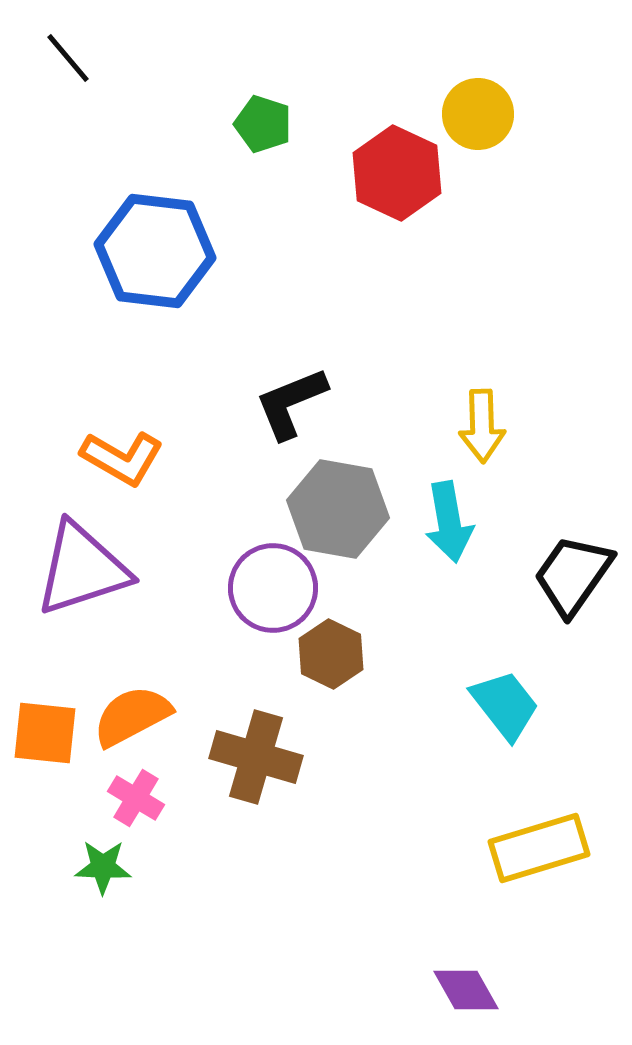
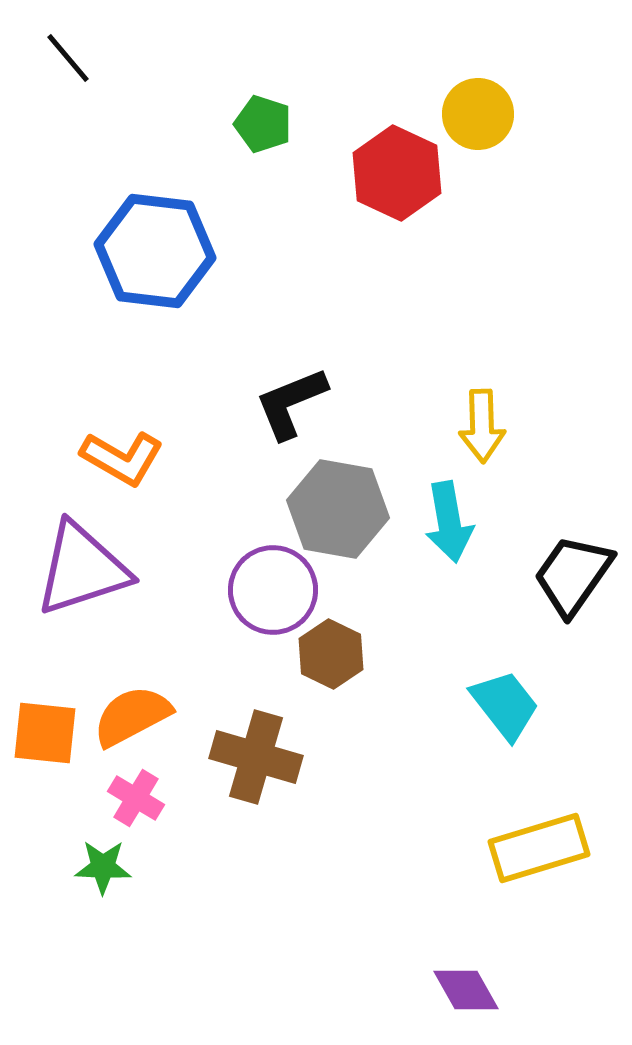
purple circle: moved 2 px down
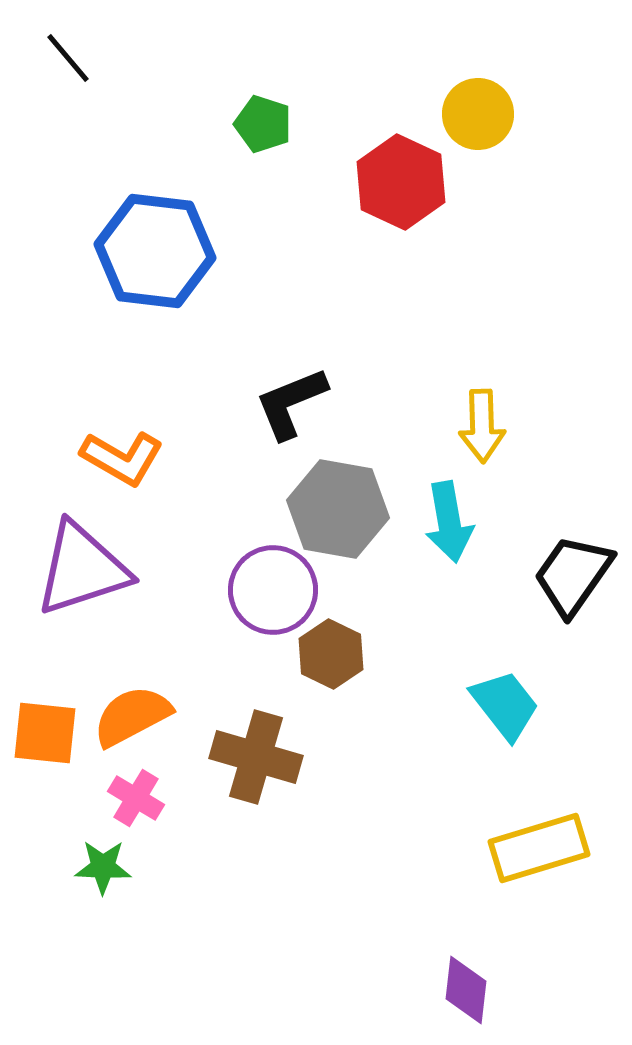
red hexagon: moved 4 px right, 9 px down
purple diamond: rotated 36 degrees clockwise
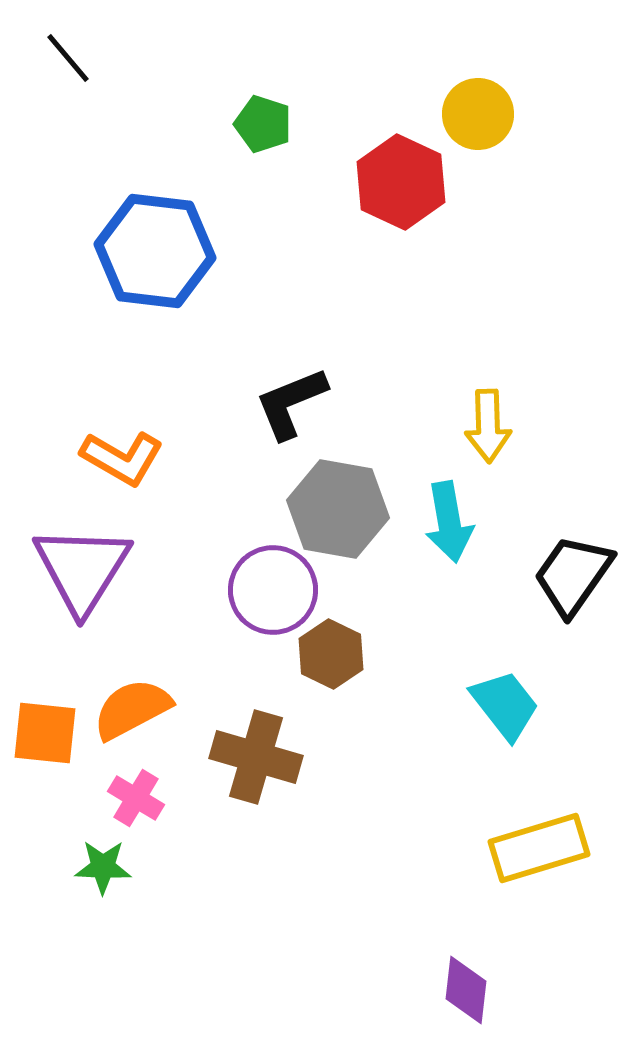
yellow arrow: moved 6 px right
purple triangle: rotated 40 degrees counterclockwise
orange semicircle: moved 7 px up
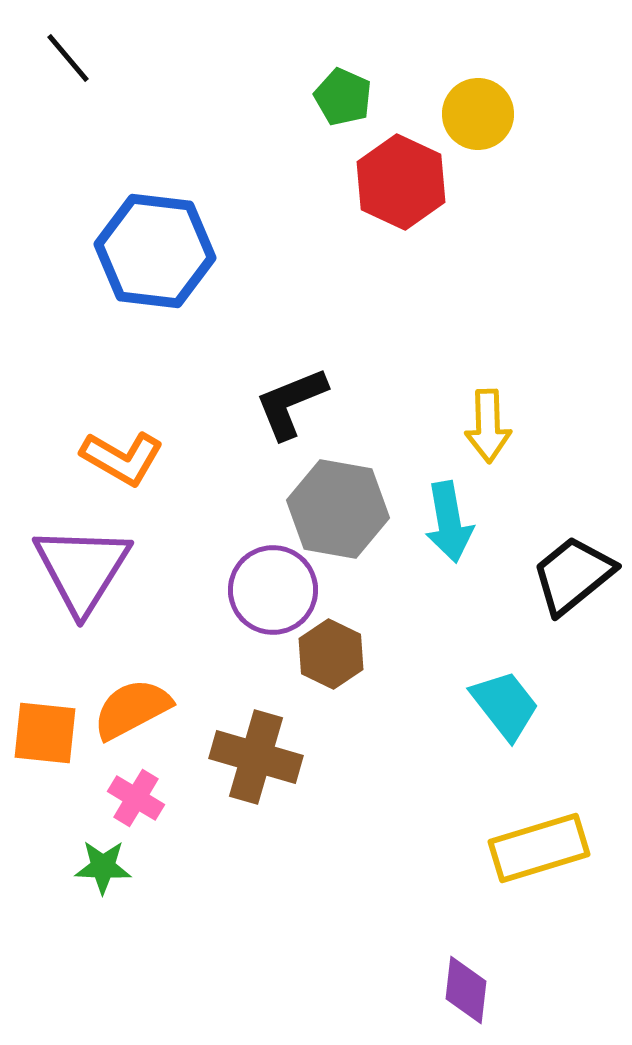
green pentagon: moved 80 px right, 27 px up; rotated 6 degrees clockwise
black trapezoid: rotated 16 degrees clockwise
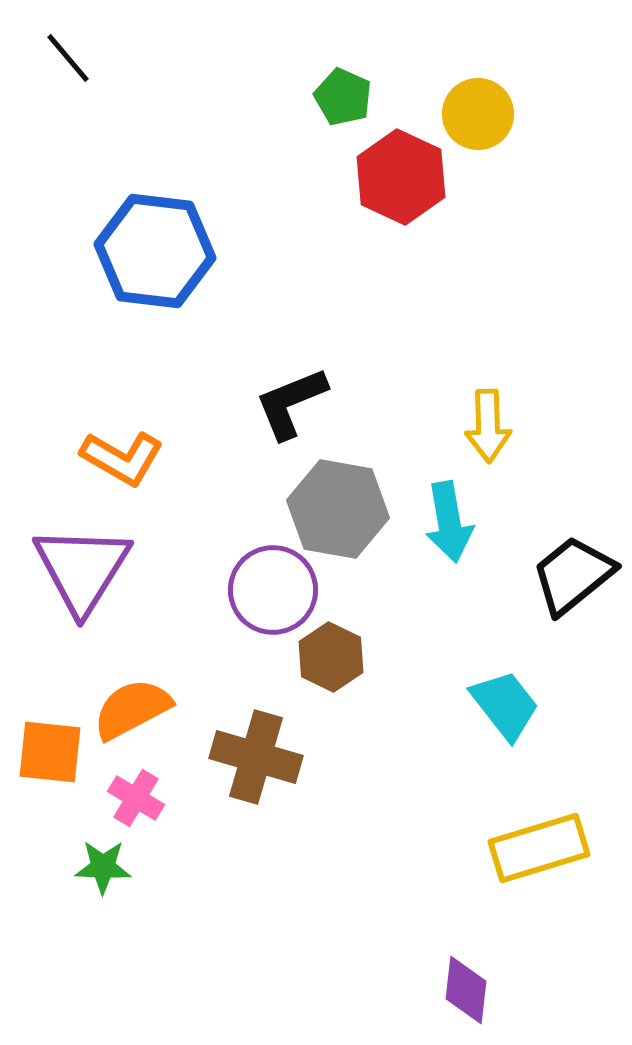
red hexagon: moved 5 px up
brown hexagon: moved 3 px down
orange square: moved 5 px right, 19 px down
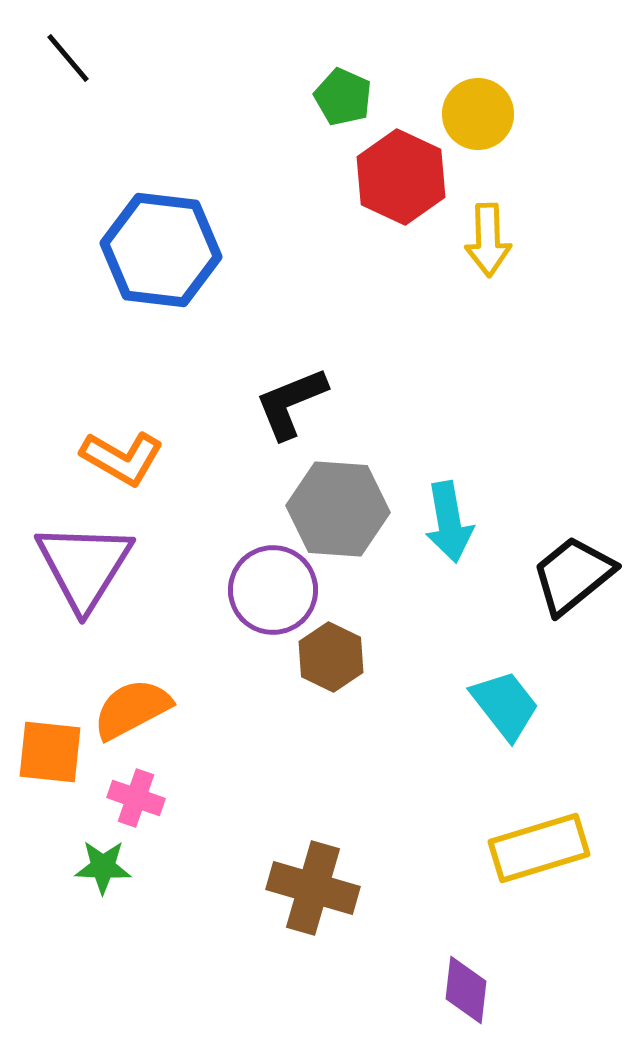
blue hexagon: moved 6 px right, 1 px up
yellow arrow: moved 186 px up
gray hexagon: rotated 6 degrees counterclockwise
purple triangle: moved 2 px right, 3 px up
brown cross: moved 57 px right, 131 px down
pink cross: rotated 12 degrees counterclockwise
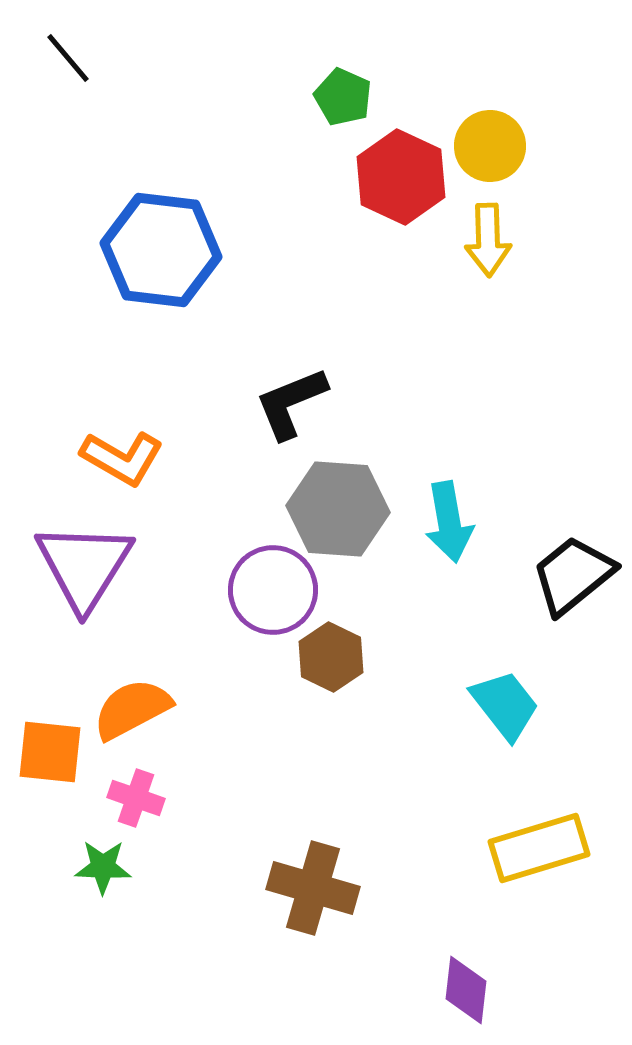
yellow circle: moved 12 px right, 32 px down
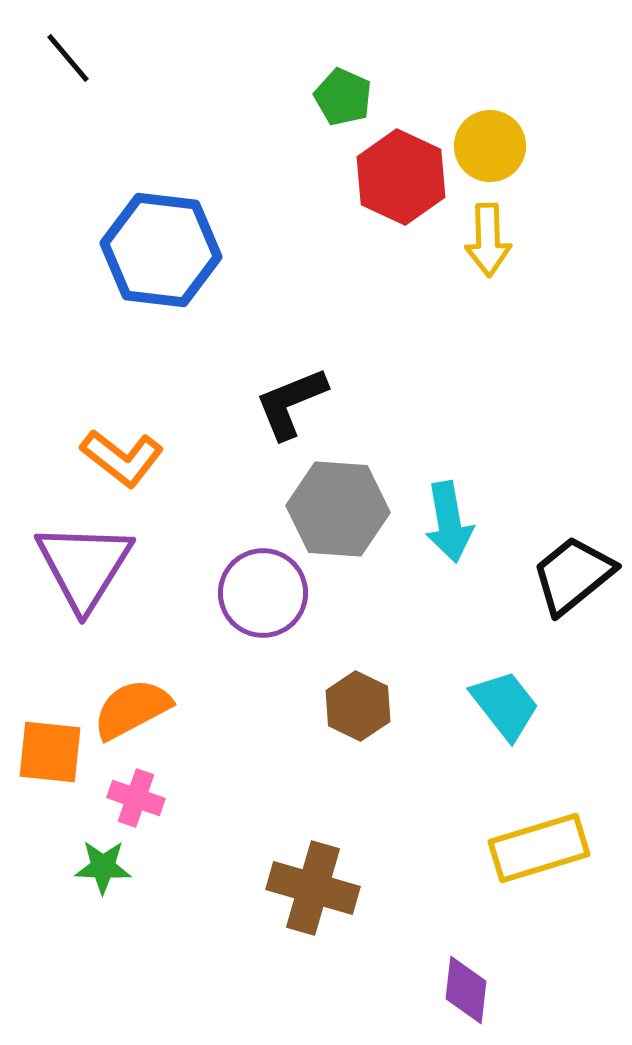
orange L-shape: rotated 8 degrees clockwise
purple circle: moved 10 px left, 3 px down
brown hexagon: moved 27 px right, 49 px down
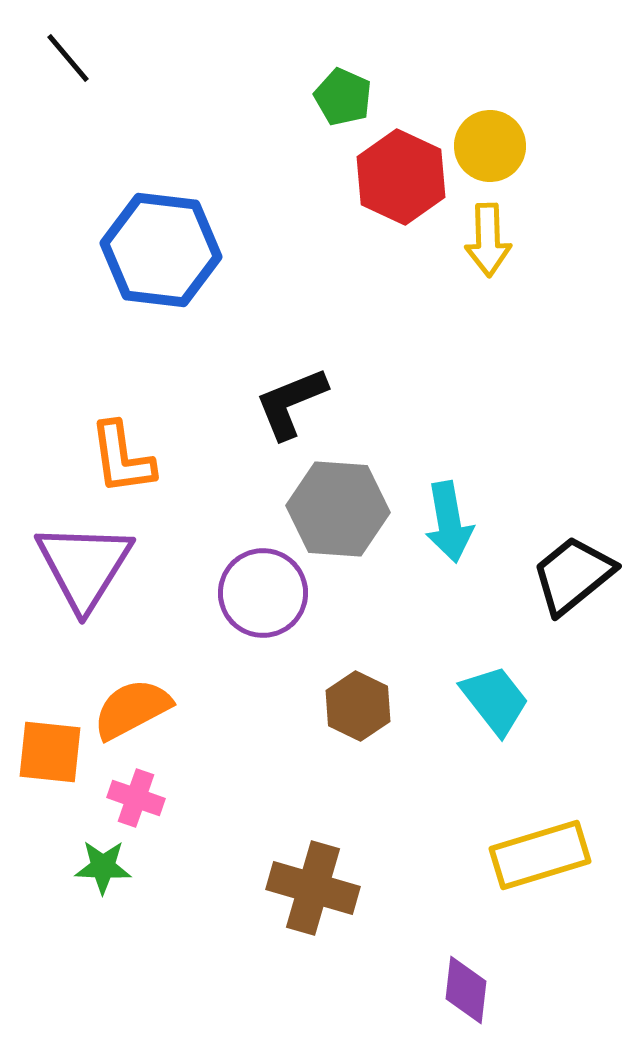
orange L-shape: rotated 44 degrees clockwise
cyan trapezoid: moved 10 px left, 5 px up
yellow rectangle: moved 1 px right, 7 px down
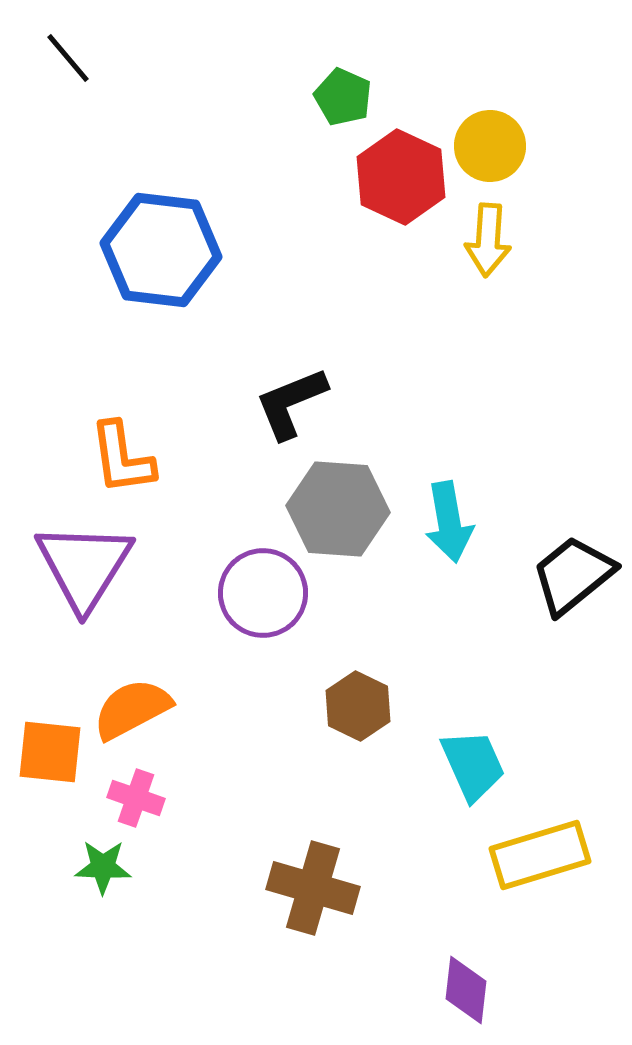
yellow arrow: rotated 6 degrees clockwise
cyan trapezoid: moved 22 px left, 65 px down; rotated 14 degrees clockwise
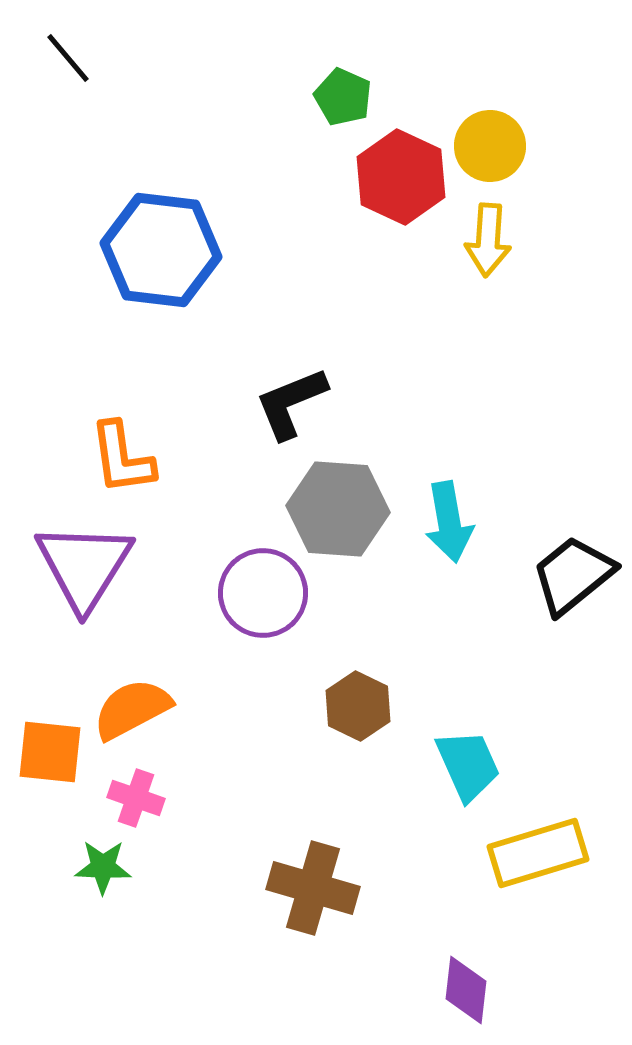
cyan trapezoid: moved 5 px left
yellow rectangle: moved 2 px left, 2 px up
